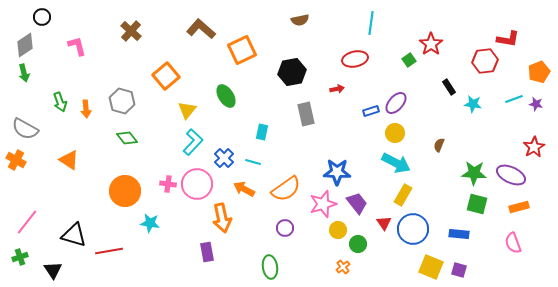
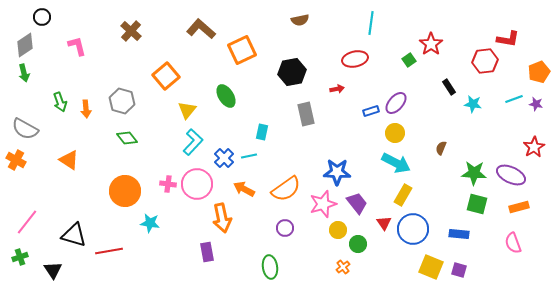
brown semicircle at (439, 145): moved 2 px right, 3 px down
cyan line at (253, 162): moved 4 px left, 6 px up; rotated 28 degrees counterclockwise
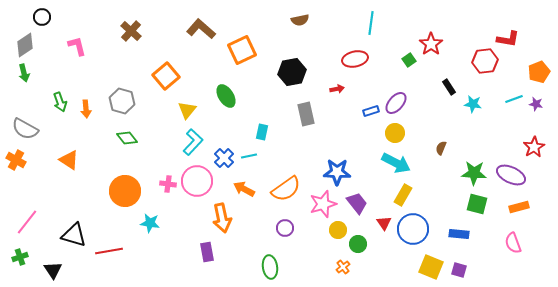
pink circle at (197, 184): moved 3 px up
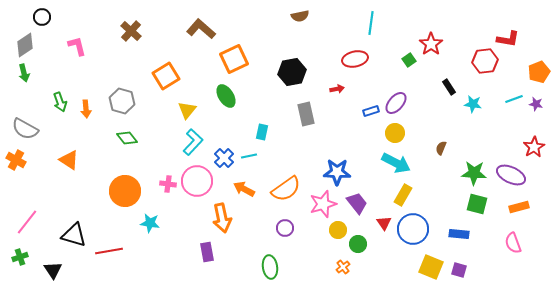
brown semicircle at (300, 20): moved 4 px up
orange square at (242, 50): moved 8 px left, 9 px down
orange square at (166, 76): rotated 8 degrees clockwise
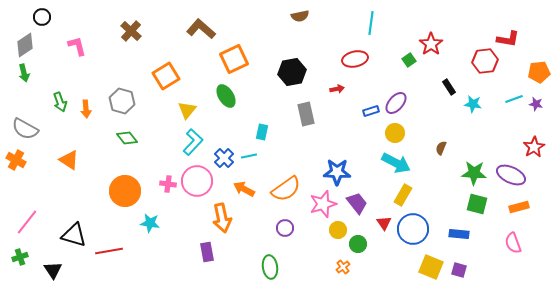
orange pentagon at (539, 72): rotated 15 degrees clockwise
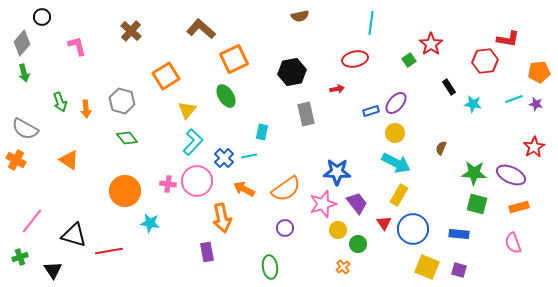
gray diamond at (25, 45): moved 3 px left, 2 px up; rotated 15 degrees counterclockwise
yellow rectangle at (403, 195): moved 4 px left
pink line at (27, 222): moved 5 px right, 1 px up
yellow square at (431, 267): moved 4 px left
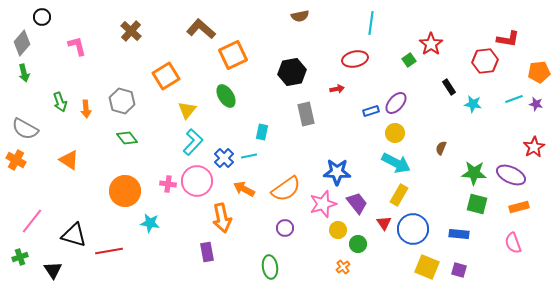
orange square at (234, 59): moved 1 px left, 4 px up
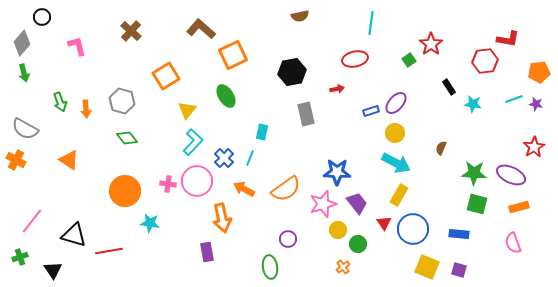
cyan line at (249, 156): moved 1 px right, 2 px down; rotated 56 degrees counterclockwise
purple circle at (285, 228): moved 3 px right, 11 px down
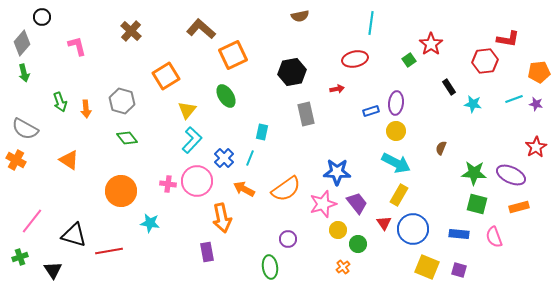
purple ellipse at (396, 103): rotated 35 degrees counterclockwise
yellow circle at (395, 133): moved 1 px right, 2 px up
cyan L-shape at (193, 142): moved 1 px left, 2 px up
red star at (534, 147): moved 2 px right
orange circle at (125, 191): moved 4 px left
pink semicircle at (513, 243): moved 19 px left, 6 px up
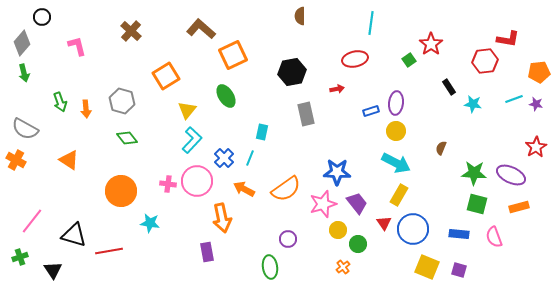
brown semicircle at (300, 16): rotated 102 degrees clockwise
